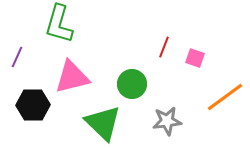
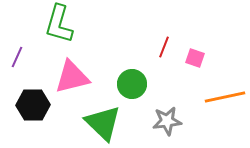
orange line: rotated 24 degrees clockwise
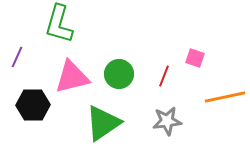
red line: moved 29 px down
green circle: moved 13 px left, 10 px up
green triangle: rotated 42 degrees clockwise
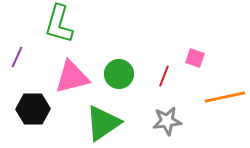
black hexagon: moved 4 px down
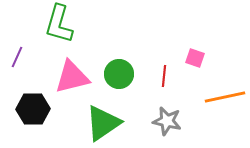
red line: rotated 15 degrees counterclockwise
gray star: rotated 20 degrees clockwise
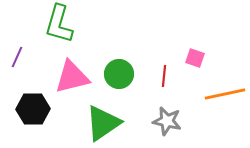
orange line: moved 3 px up
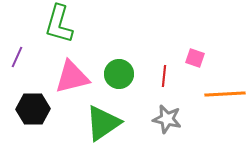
orange line: rotated 9 degrees clockwise
gray star: moved 2 px up
